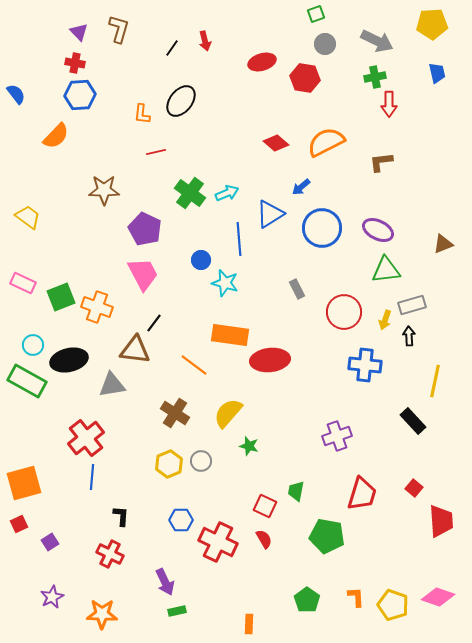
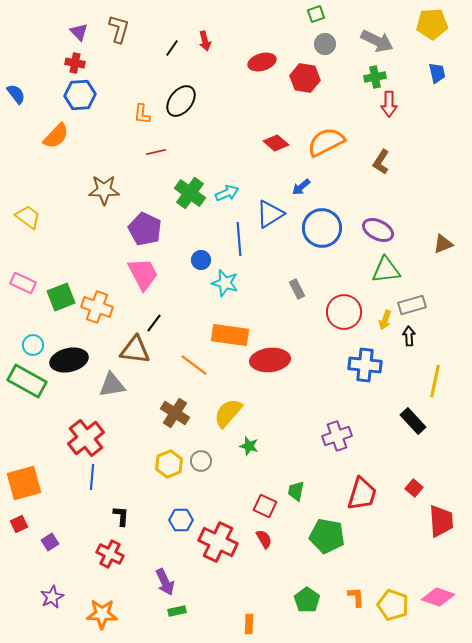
brown L-shape at (381, 162): rotated 50 degrees counterclockwise
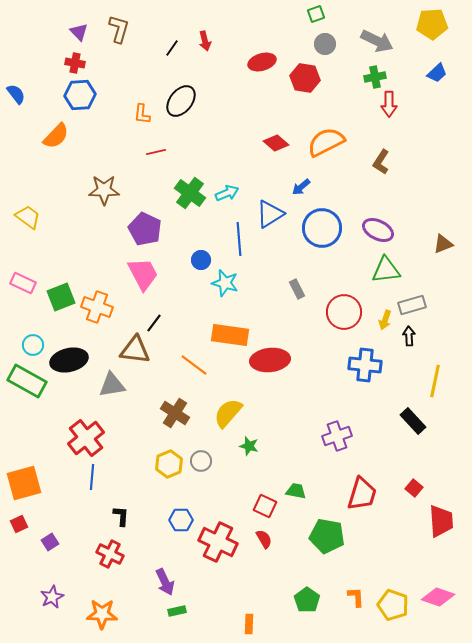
blue trapezoid at (437, 73): rotated 60 degrees clockwise
green trapezoid at (296, 491): rotated 90 degrees clockwise
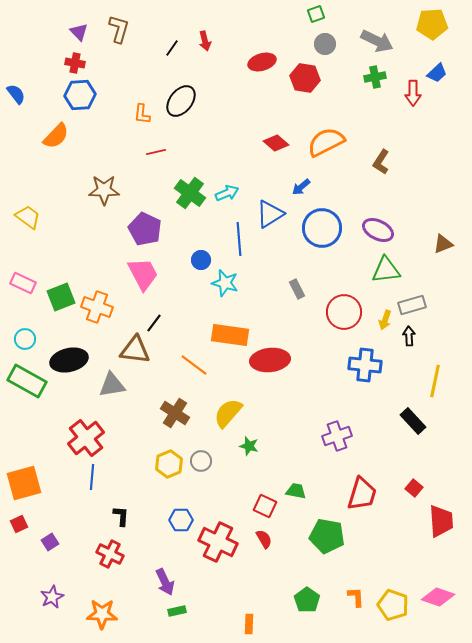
red arrow at (389, 104): moved 24 px right, 11 px up
cyan circle at (33, 345): moved 8 px left, 6 px up
